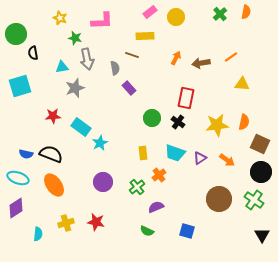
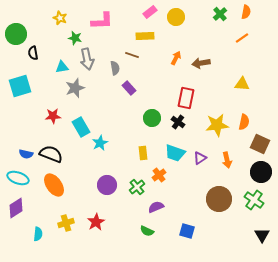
orange line at (231, 57): moved 11 px right, 19 px up
cyan rectangle at (81, 127): rotated 24 degrees clockwise
orange arrow at (227, 160): rotated 42 degrees clockwise
purple circle at (103, 182): moved 4 px right, 3 px down
red star at (96, 222): rotated 30 degrees clockwise
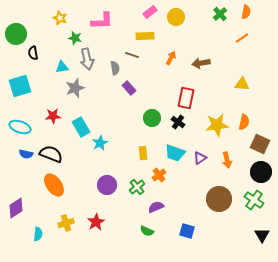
orange arrow at (176, 58): moved 5 px left
cyan ellipse at (18, 178): moved 2 px right, 51 px up
